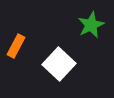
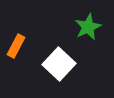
green star: moved 3 px left, 2 px down
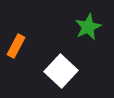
white square: moved 2 px right, 7 px down
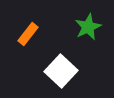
orange rectangle: moved 12 px right, 12 px up; rotated 10 degrees clockwise
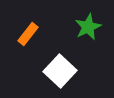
white square: moved 1 px left
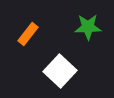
green star: rotated 24 degrees clockwise
